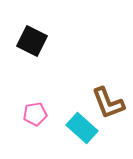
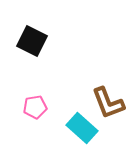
pink pentagon: moved 7 px up
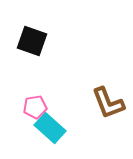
black square: rotated 8 degrees counterclockwise
cyan rectangle: moved 32 px left
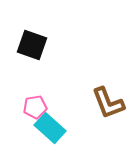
black square: moved 4 px down
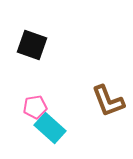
brown L-shape: moved 2 px up
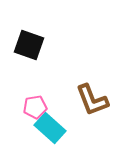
black square: moved 3 px left
brown L-shape: moved 16 px left, 1 px up
